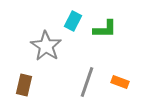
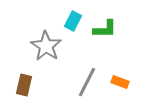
gray line: rotated 8 degrees clockwise
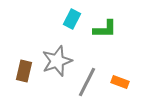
cyan rectangle: moved 1 px left, 2 px up
gray star: moved 11 px right, 15 px down; rotated 20 degrees clockwise
brown rectangle: moved 14 px up
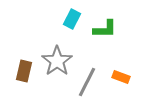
gray star: rotated 16 degrees counterclockwise
orange rectangle: moved 1 px right, 5 px up
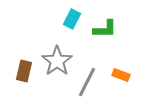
orange rectangle: moved 2 px up
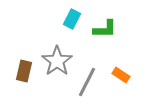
orange rectangle: rotated 12 degrees clockwise
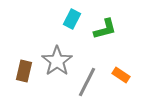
green L-shape: rotated 15 degrees counterclockwise
